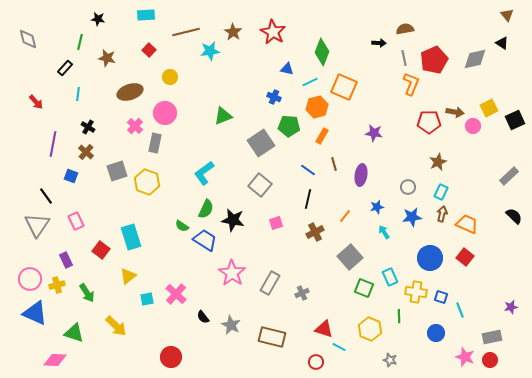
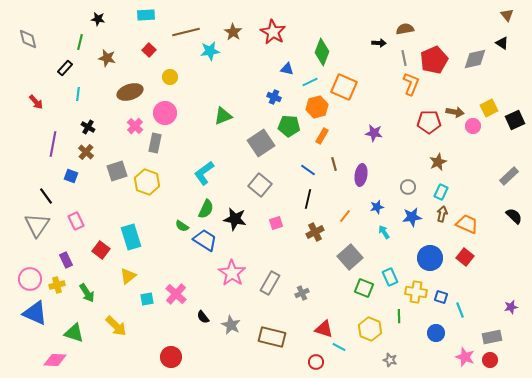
black star at (233, 220): moved 2 px right, 1 px up
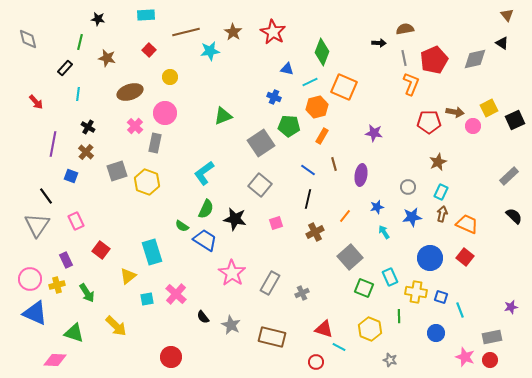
cyan rectangle at (131, 237): moved 21 px right, 15 px down
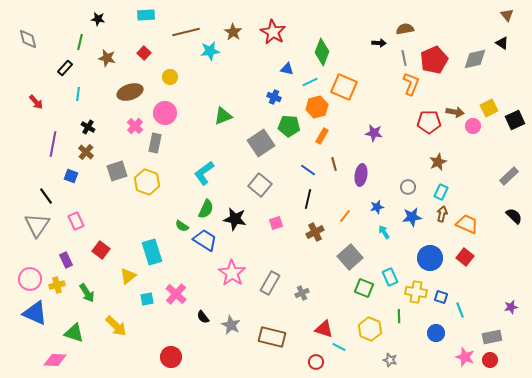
red square at (149, 50): moved 5 px left, 3 px down
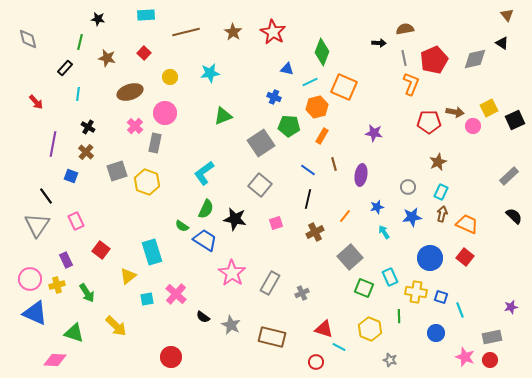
cyan star at (210, 51): moved 22 px down
black semicircle at (203, 317): rotated 16 degrees counterclockwise
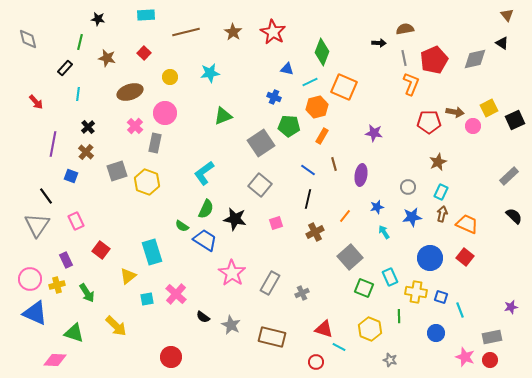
black cross at (88, 127): rotated 16 degrees clockwise
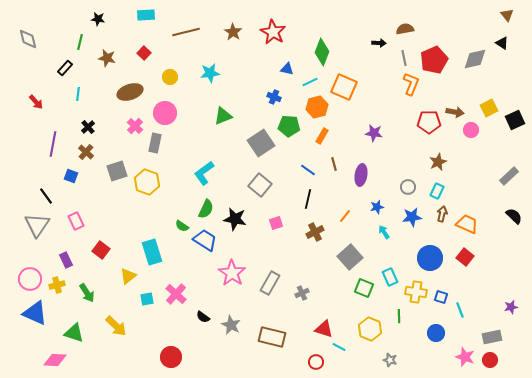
pink circle at (473, 126): moved 2 px left, 4 px down
cyan rectangle at (441, 192): moved 4 px left, 1 px up
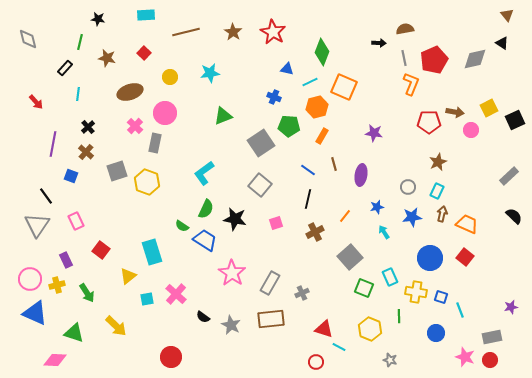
brown rectangle at (272, 337): moved 1 px left, 18 px up; rotated 20 degrees counterclockwise
